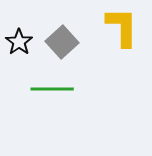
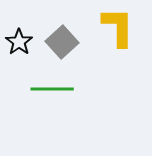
yellow L-shape: moved 4 px left
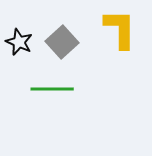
yellow L-shape: moved 2 px right, 2 px down
black star: rotated 12 degrees counterclockwise
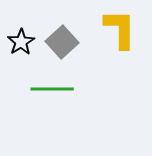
black star: moved 2 px right; rotated 16 degrees clockwise
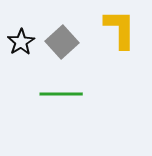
green line: moved 9 px right, 5 px down
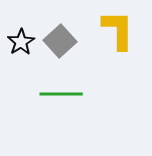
yellow L-shape: moved 2 px left, 1 px down
gray square: moved 2 px left, 1 px up
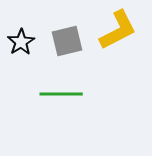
yellow L-shape: rotated 63 degrees clockwise
gray square: moved 7 px right; rotated 28 degrees clockwise
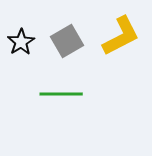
yellow L-shape: moved 3 px right, 6 px down
gray square: rotated 16 degrees counterclockwise
